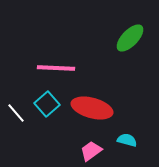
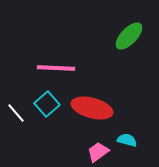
green ellipse: moved 1 px left, 2 px up
pink trapezoid: moved 7 px right, 1 px down
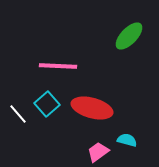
pink line: moved 2 px right, 2 px up
white line: moved 2 px right, 1 px down
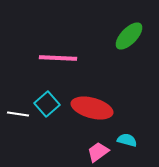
pink line: moved 8 px up
white line: rotated 40 degrees counterclockwise
